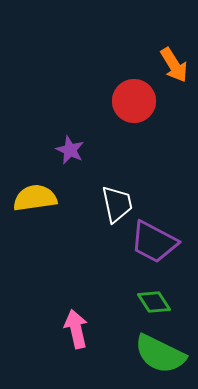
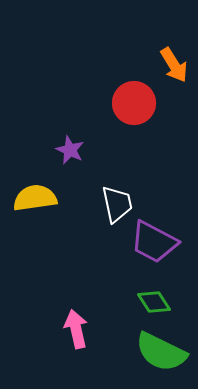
red circle: moved 2 px down
green semicircle: moved 1 px right, 2 px up
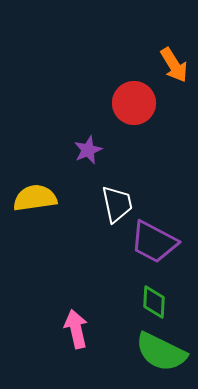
purple star: moved 18 px right; rotated 24 degrees clockwise
green diamond: rotated 36 degrees clockwise
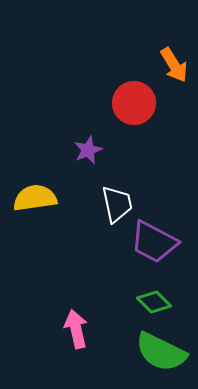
green diamond: rotated 48 degrees counterclockwise
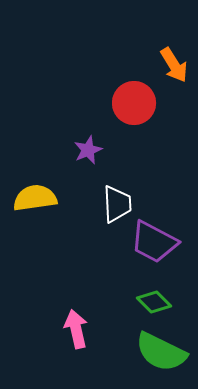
white trapezoid: rotated 9 degrees clockwise
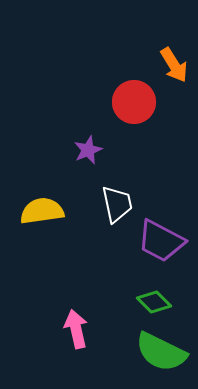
red circle: moved 1 px up
yellow semicircle: moved 7 px right, 13 px down
white trapezoid: rotated 9 degrees counterclockwise
purple trapezoid: moved 7 px right, 1 px up
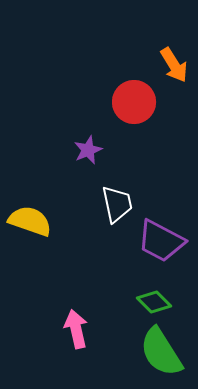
yellow semicircle: moved 12 px left, 10 px down; rotated 27 degrees clockwise
green semicircle: rotated 32 degrees clockwise
